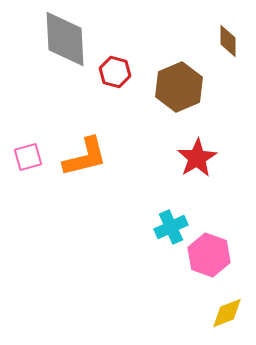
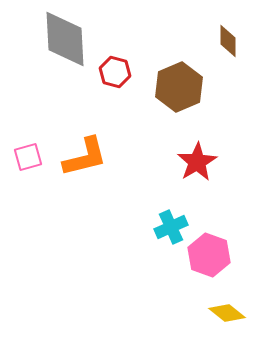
red star: moved 4 px down
yellow diamond: rotated 60 degrees clockwise
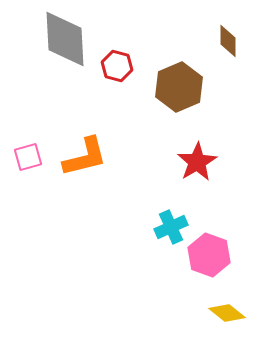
red hexagon: moved 2 px right, 6 px up
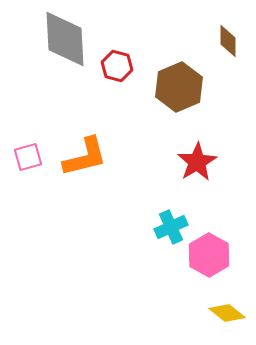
pink hexagon: rotated 9 degrees clockwise
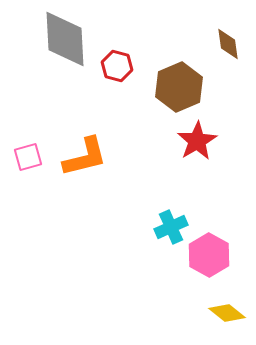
brown diamond: moved 3 px down; rotated 8 degrees counterclockwise
red star: moved 21 px up
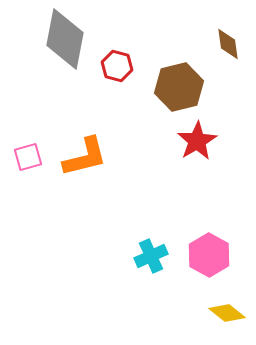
gray diamond: rotated 14 degrees clockwise
brown hexagon: rotated 9 degrees clockwise
cyan cross: moved 20 px left, 29 px down
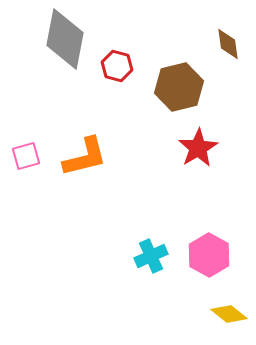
red star: moved 1 px right, 7 px down
pink square: moved 2 px left, 1 px up
yellow diamond: moved 2 px right, 1 px down
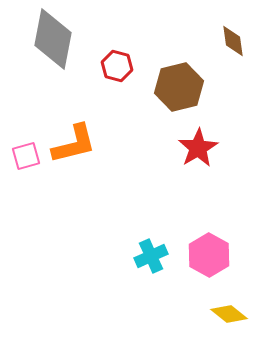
gray diamond: moved 12 px left
brown diamond: moved 5 px right, 3 px up
orange L-shape: moved 11 px left, 13 px up
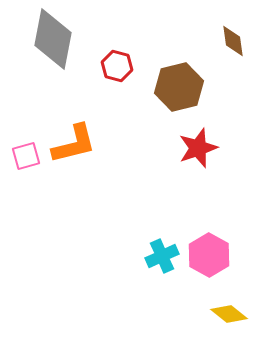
red star: rotated 12 degrees clockwise
cyan cross: moved 11 px right
